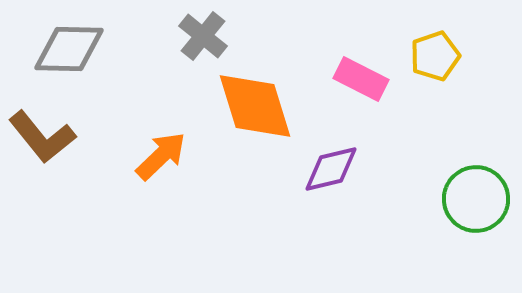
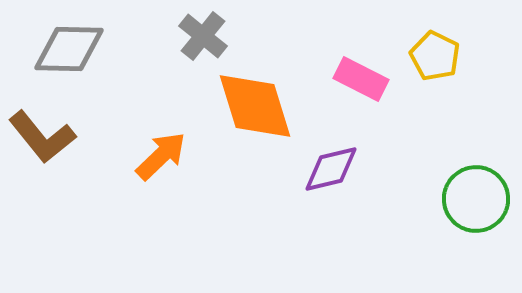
yellow pentagon: rotated 27 degrees counterclockwise
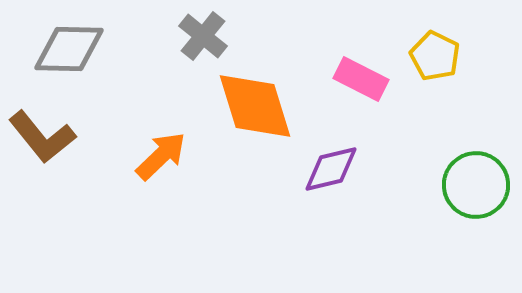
green circle: moved 14 px up
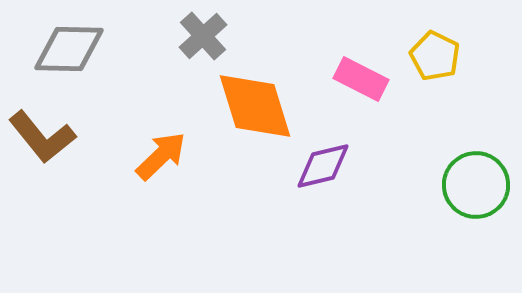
gray cross: rotated 9 degrees clockwise
purple diamond: moved 8 px left, 3 px up
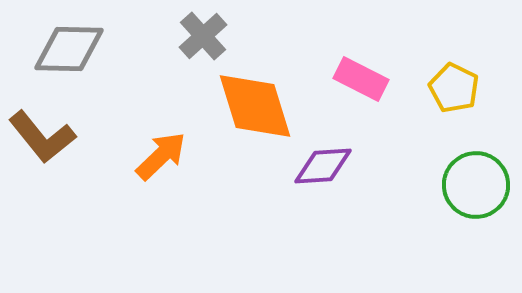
yellow pentagon: moved 19 px right, 32 px down
purple diamond: rotated 10 degrees clockwise
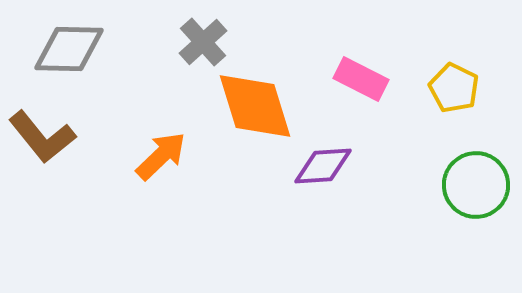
gray cross: moved 6 px down
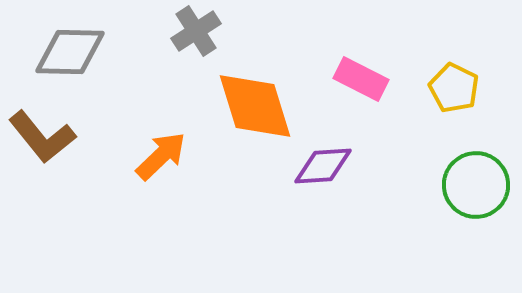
gray cross: moved 7 px left, 11 px up; rotated 9 degrees clockwise
gray diamond: moved 1 px right, 3 px down
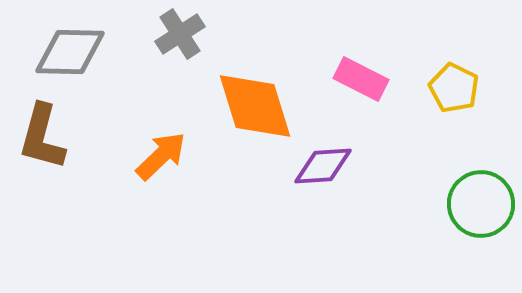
gray cross: moved 16 px left, 3 px down
brown L-shape: rotated 54 degrees clockwise
green circle: moved 5 px right, 19 px down
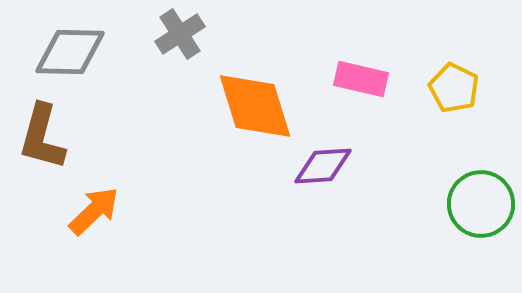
pink rectangle: rotated 14 degrees counterclockwise
orange arrow: moved 67 px left, 55 px down
